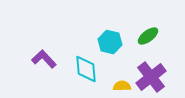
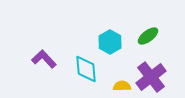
cyan hexagon: rotated 15 degrees clockwise
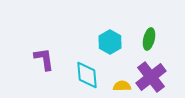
green ellipse: moved 1 px right, 3 px down; rotated 40 degrees counterclockwise
purple L-shape: rotated 35 degrees clockwise
cyan diamond: moved 1 px right, 6 px down
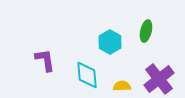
green ellipse: moved 3 px left, 8 px up
purple L-shape: moved 1 px right, 1 px down
purple cross: moved 8 px right, 2 px down
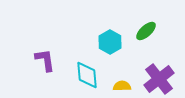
green ellipse: rotated 35 degrees clockwise
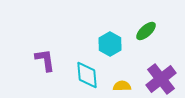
cyan hexagon: moved 2 px down
purple cross: moved 2 px right
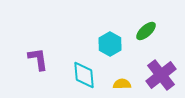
purple L-shape: moved 7 px left, 1 px up
cyan diamond: moved 3 px left
purple cross: moved 4 px up
yellow semicircle: moved 2 px up
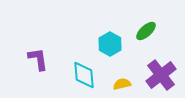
yellow semicircle: rotated 12 degrees counterclockwise
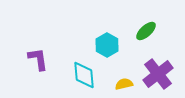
cyan hexagon: moved 3 px left, 1 px down
purple cross: moved 3 px left, 1 px up
yellow semicircle: moved 2 px right
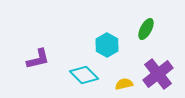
green ellipse: moved 2 px up; rotated 20 degrees counterclockwise
purple L-shape: rotated 85 degrees clockwise
cyan diamond: rotated 40 degrees counterclockwise
